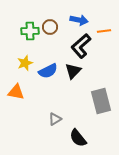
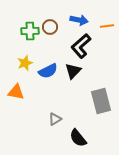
orange line: moved 3 px right, 5 px up
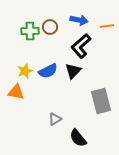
yellow star: moved 8 px down
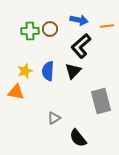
brown circle: moved 2 px down
blue semicircle: rotated 120 degrees clockwise
gray triangle: moved 1 px left, 1 px up
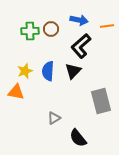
brown circle: moved 1 px right
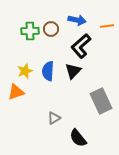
blue arrow: moved 2 px left
orange triangle: rotated 30 degrees counterclockwise
gray rectangle: rotated 10 degrees counterclockwise
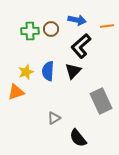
yellow star: moved 1 px right, 1 px down
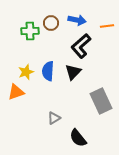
brown circle: moved 6 px up
black triangle: moved 1 px down
